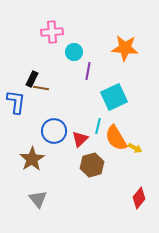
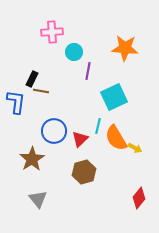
brown line: moved 3 px down
brown hexagon: moved 8 px left, 7 px down
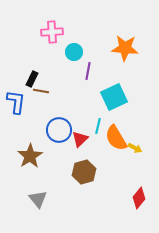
blue circle: moved 5 px right, 1 px up
brown star: moved 2 px left, 3 px up
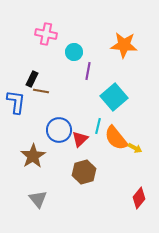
pink cross: moved 6 px left, 2 px down; rotated 15 degrees clockwise
orange star: moved 1 px left, 3 px up
cyan square: rotated 16 degrees counterclockwise
orange semicircle: rotated 8 degrees counterclockwise
brown star: moved 3 px right
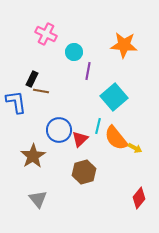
pink cross: rotated 15 degrees clockwise
blue L-shape: rotated 15 degrees counterclockwise
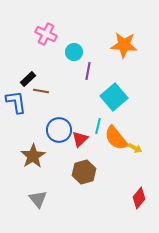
black rectangle: moved 4 px left; rotated 21 degrees clockwise
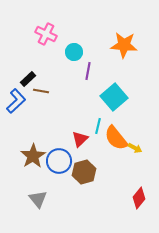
blue L-shape: moved 1 px up; rotated 55 degrees clockwise
blue circle: moved 31 px down
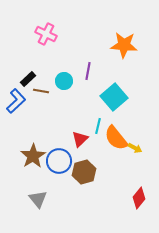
cyan circle: moved 10 px left, 29 px down
